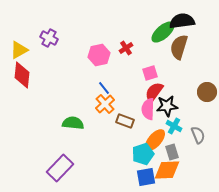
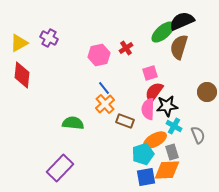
black semicircle: rotated 15 degrees counterclockwise
yellow triangle: moved 7 px up
orange ellipse: rotated 20 degrees clockwise
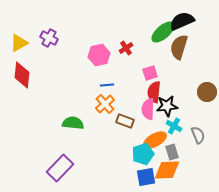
blue line: moved 3 px right, 3 px up; rotated 56 degrees counterclockwise
red semicircle: rotated 30 degrees counterclockwise
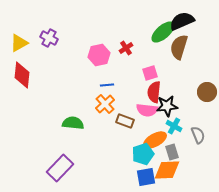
pink semicircle: moved 1 px left, 1 px down; rotated 85 degrees counterclockwise
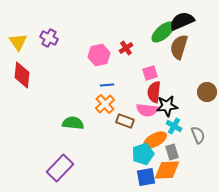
yellow triangle: moved 1 px left, 1 px up; rotated 36 degrees counterclockwise
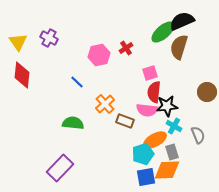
blue line: moved 30 px left, 3 px up; rotated 48 degrees clockwise
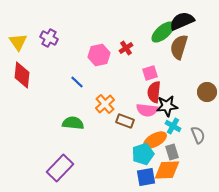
cyan cross: moved 1 px left
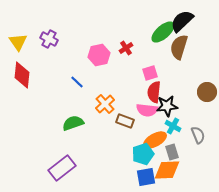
black semicircle: rotated 20 degrees counterclockwise
purple cross: moved 1 px down
green semicircle: rotated 25 degrees counterclockwise
purple rectangle: moved 2 px right; rotated 8 degrees clockwise
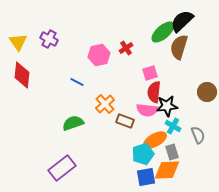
blue line: rotated 16 degrees counterclockwise
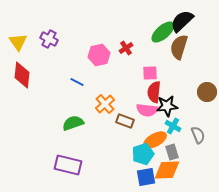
pink square: rotated 14 degrees clockwise
purple rectangle: moved 6 px right, 3 px up; rotated 52 degrees clockwise
